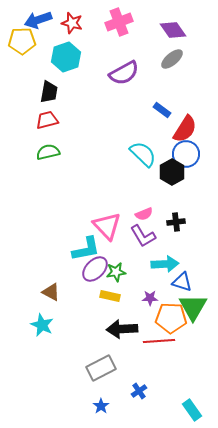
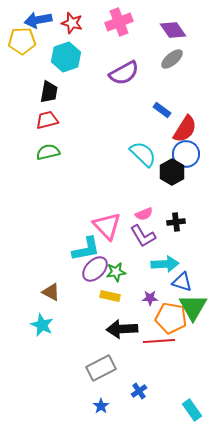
blue arrow: rotated 8 degrees clockwise
orange pentagon: rotated 8 degrees clockwise
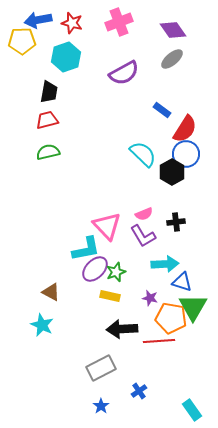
green star: rotated 12 degrees counterclockwise
purple star: rotated 14 degrees clockwise
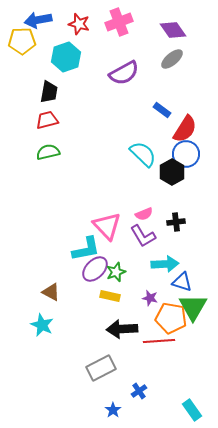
red star: moved 7 px right, 1 px down
blue star: moved 12 px right, 4 px down
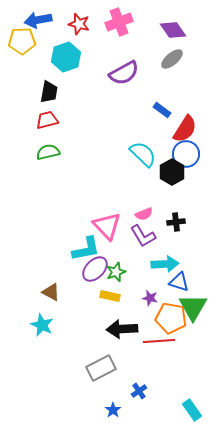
blue triangle: moved 3 px left
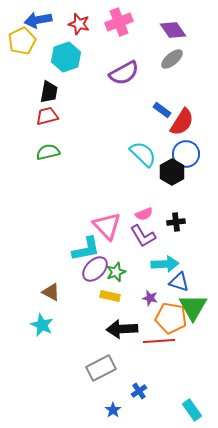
yellow pentagon: rotated 24 degrees counterclockwise
red trapezoid: moved 4 px up
red semicircle: moved 3 px left, 7 px up
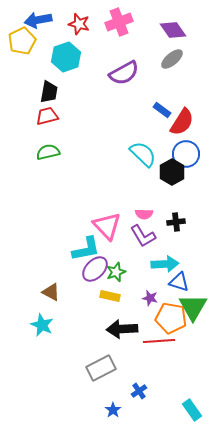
pink semicircle: rotated 24 degrees clockwise
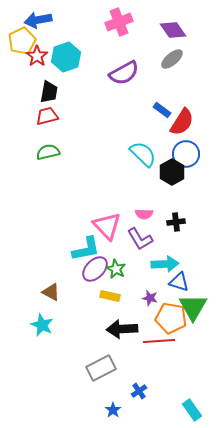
red star: moved 42 px left, 32 px down; rotated 20 degrees clockwise
purple L-shape: moved 3 px left, 3 px down
green star: moved 3 px up; rotated 24 degrees counterclockwise
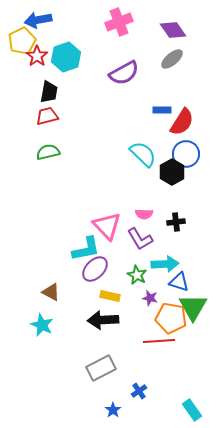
blue rectangle: rotated 36 degrees counterclockwise
green star: moved 21 px right, 6 px down
black arrow: moved 19 px left, 9 px up
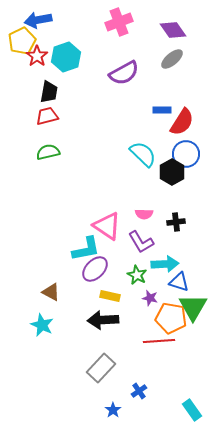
pink triangle: rotated 12 degrees counterclockwise
purple L-shape: moved 1 px right, 3 px down
gray rectangle: rotated 20 degrees counterclockwise
